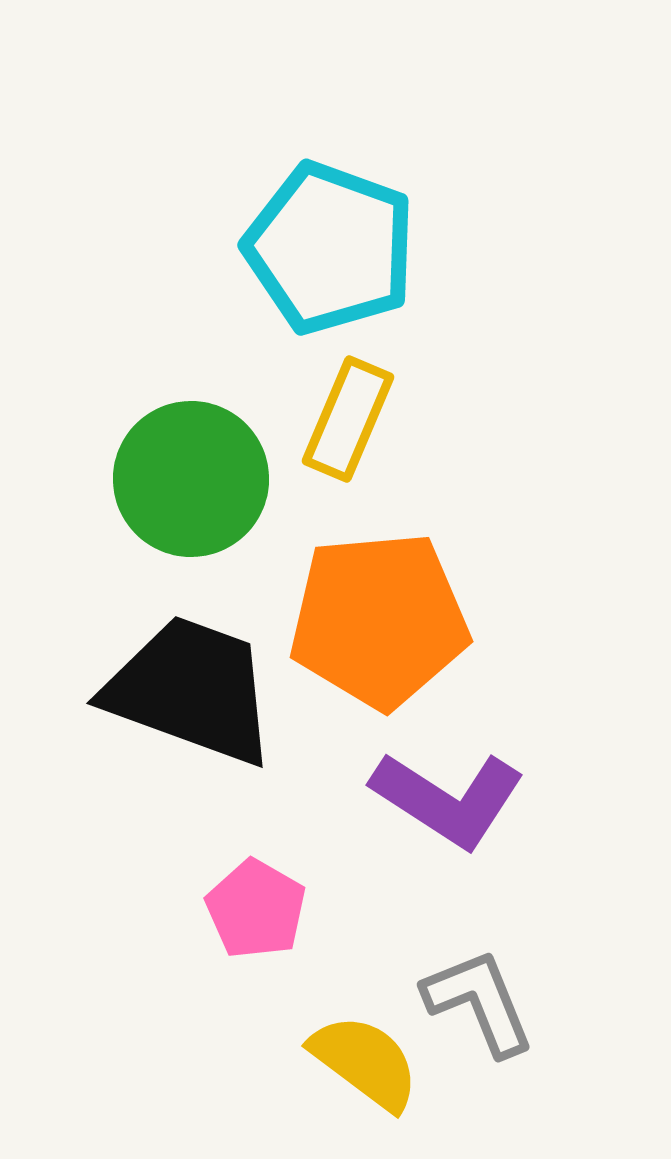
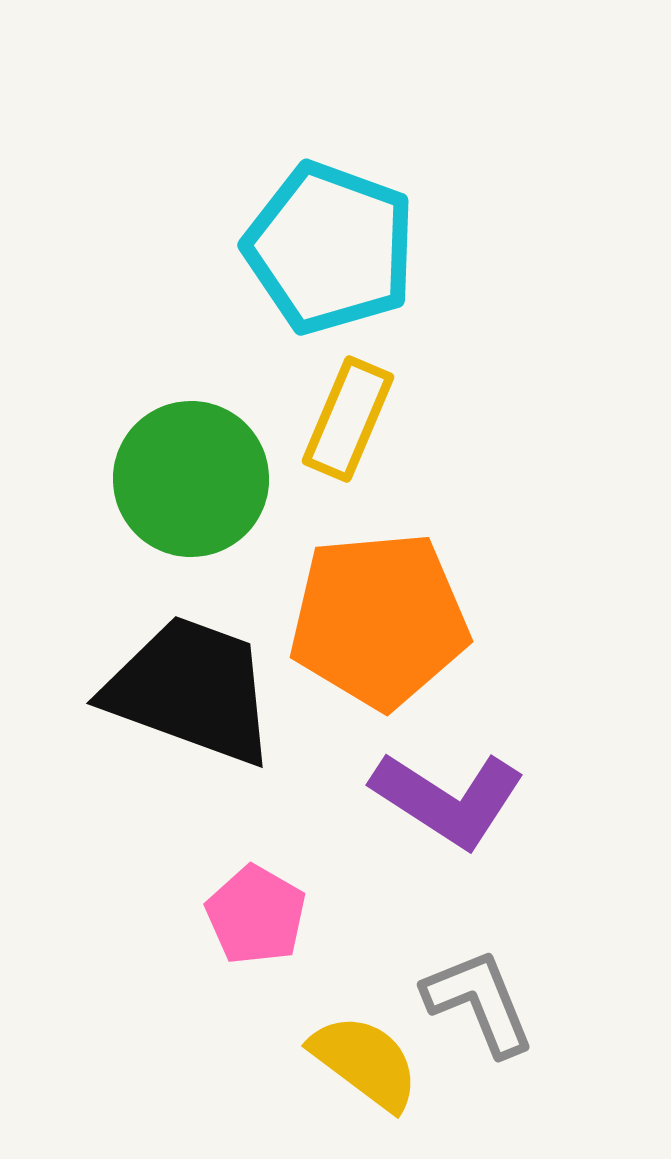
pink pentagon: moved 6 px down
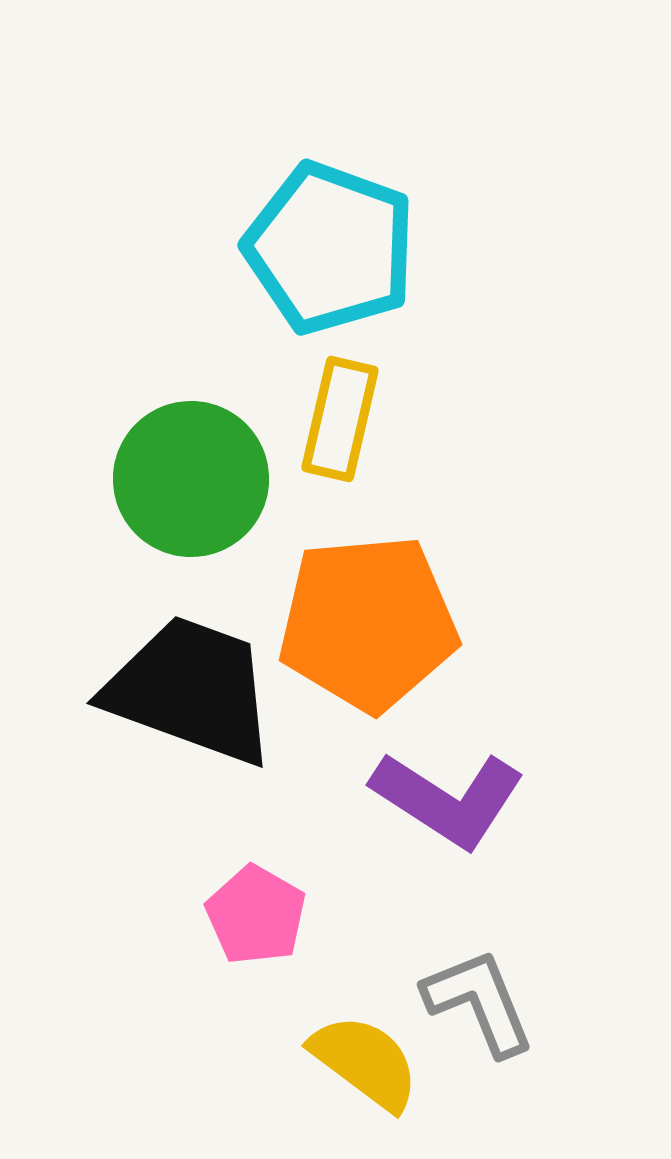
yellow rectangle: moved 8 px left; rotated 10 degrees counterclockwise
orange pentagon: moved 11 px left, 3 px down
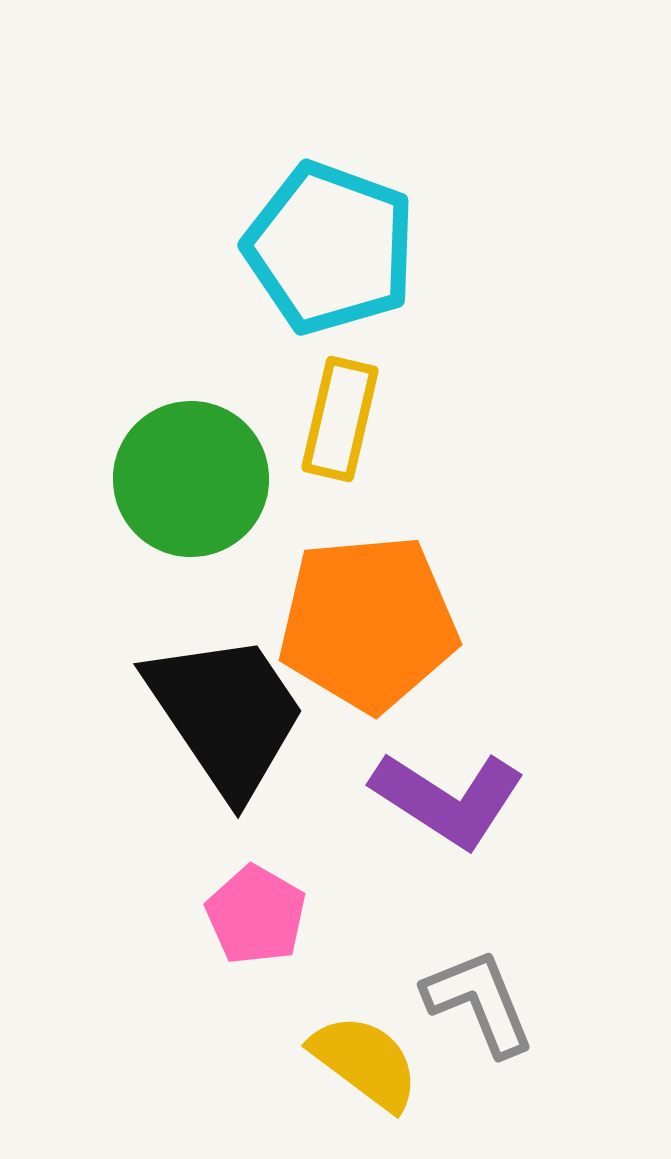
black trapezoid: moved 35 px right, 24 px down; rotated 36 degrees clockwise
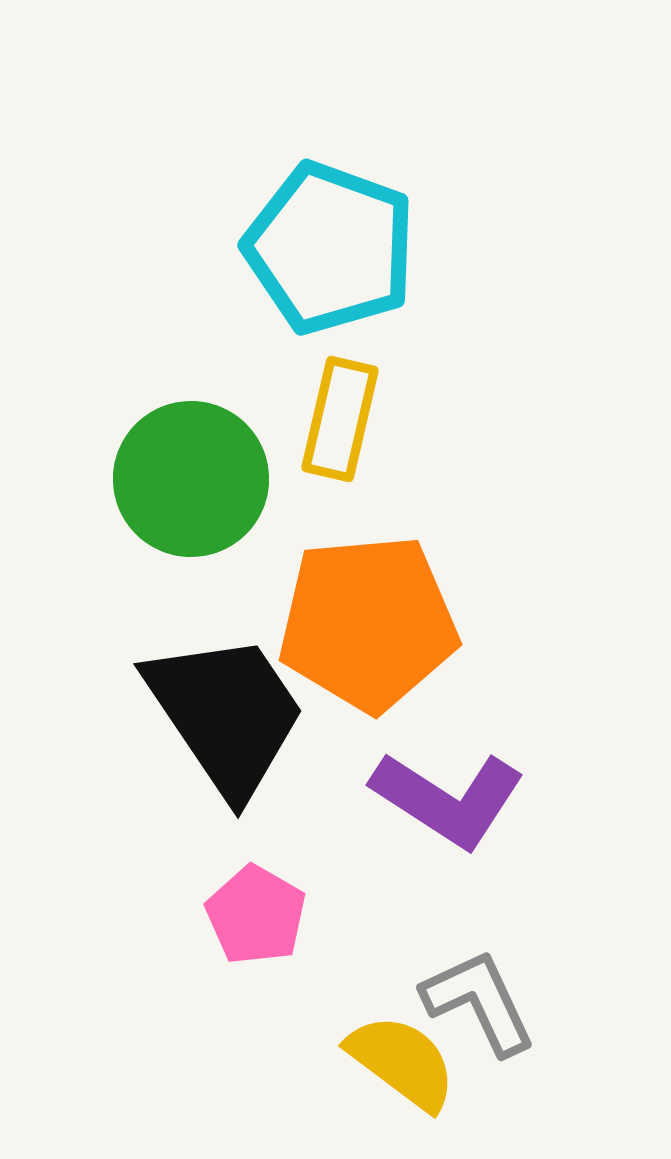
gray L-shape: rotated 3 degrees counterclockwise
yellow semicircle: moved 37 px right
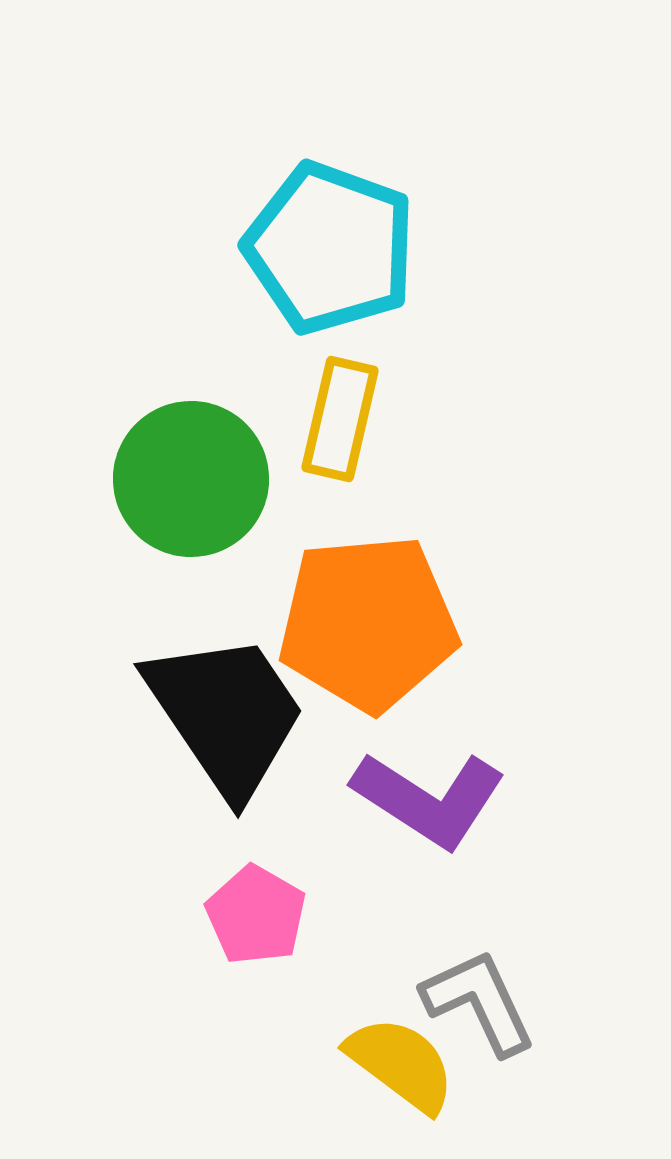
purple L-shape: moved 19 px left
yellow semicircle: moved 1 px left, 2 px down
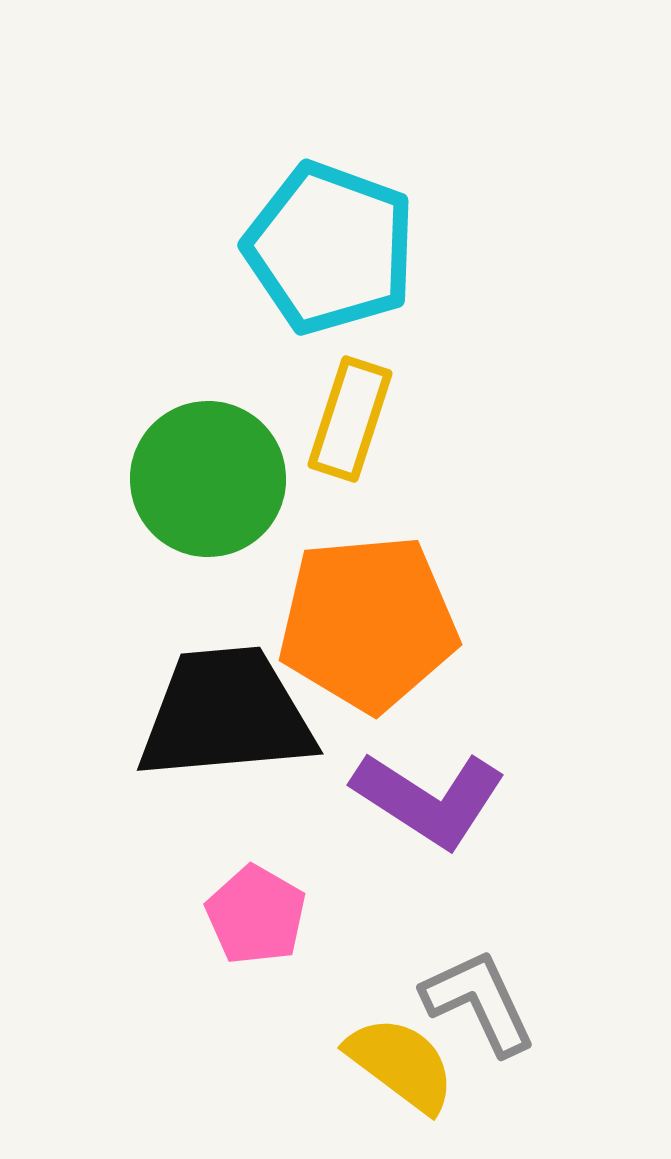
yellow rectangle: moved 10 px right; rotated 5 degrees clockwise
green circle: moved 17 px right
black trapezoid: rotated 61 degrees counterclockwise
